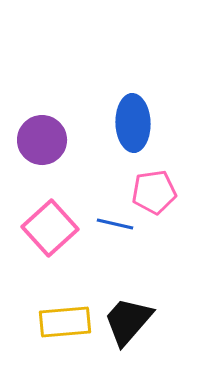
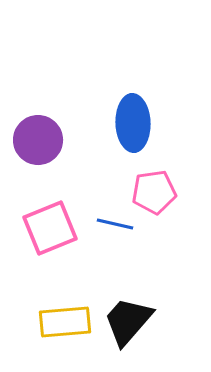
purple circle: moved 4 px left
pink square: rotated 20 degrees clockwise
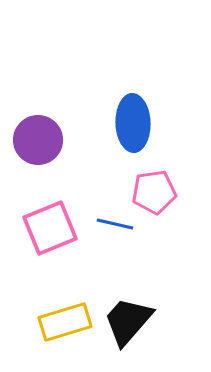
yellow rectangle: rotated 12 degrees counterclockwise
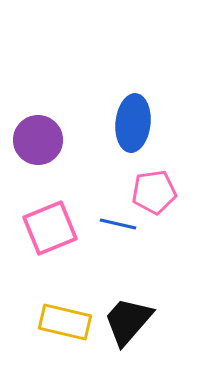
blue ellipse: rotated 8 degrees clockwise
blue line: moved 3 px right
yellow rectangle: rotated 30 degrees clockwise
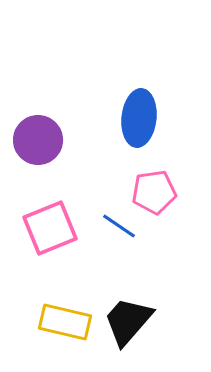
blue ellipse: moved 6 px right, 5 px up
blue line: moved 1 px right, 2 px down; rotated 21 degrees clockwise
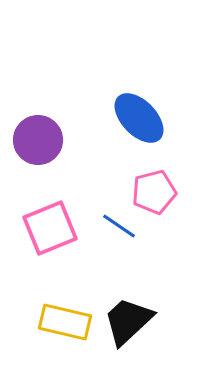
blue ellipse: rotated 50 degrees counterclockwise
pink pentagon: rotated 6 degrees counterclockwise
black trapezoid: rotated 6 degrees clockwise
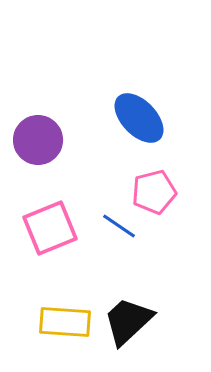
yellow rectangle: rotated 9 degrees counterclockwise
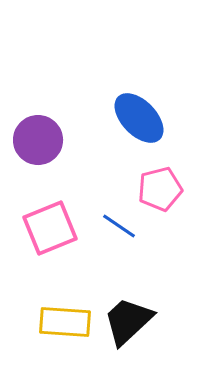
pink pentagon: moved 6 px right, 3 px up
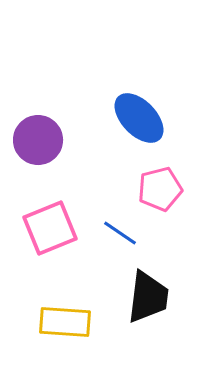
blue line: moved 1 px right, 7 px down
black trapezoid: moved 20 px right, 24 px up; rotated 140 degrees clockwise
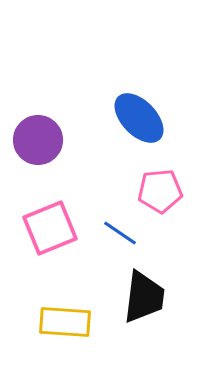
pink pentagon: moved 2 px down; rotated 9 degrees clockwise
black trapezoid: moved 4 px left
